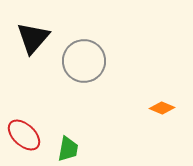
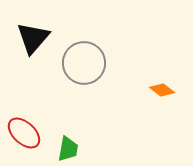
gray circle: moved 2 px down
orange diamond: moved 18 px up; rotated 15 degrees clockwise
red ellipse: moved 2 px up
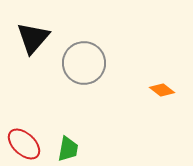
red ellipse: moved 11 px down
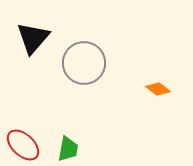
orange diamond: moved 4 px left, 1 px up
red ellipse: moved 1 px left, 1 px down
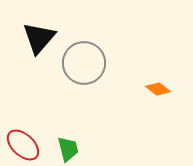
black triangle: moved 6 px right
green trapezoid: rotated 24 degrees counterclockwise
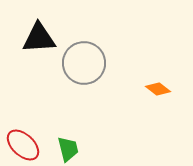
black triangle: rotated 45 degrees clockwise
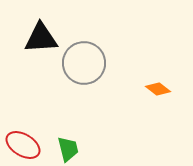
black triangle: moved 2 px right
red ellipse: rotated 12 degrees counterclockwise
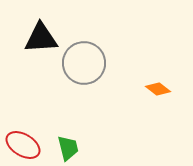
green trapezoid: moved 1 px up
